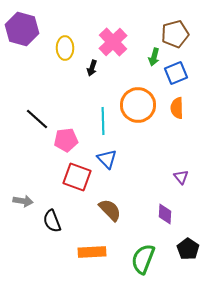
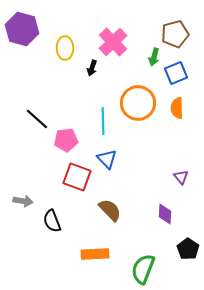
orange circle: moved 2 px up
orange rectangle: moved 3 px right, 2 px down
green semicircle: moved 10 px down
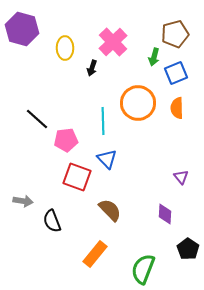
orange rectangle: rotated 48 degrees counterclockwise
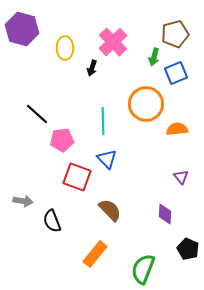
orange circle: moved 8 px right, 1 px down
orange semicircle: moved 21 px down; rotated 85 degrees clockwise
black line: moved 5 px up
pink pentagon: moved 4 px left
black pentagon: rotated 10 degrees counterclockwise
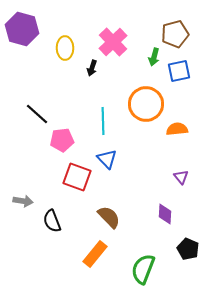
blue square: moved 3 px right, 2 px up; rotated 10 degrees clockwise
brown semicircle: moved 1 px left, 7 px down
